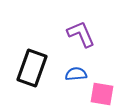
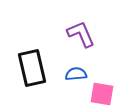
black rectangle: rotated 33 degrees counterclockwise
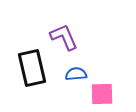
purple L-shape: moved 17 px left, 3 px down
pink square: rotated 10 degrees counterclockwise
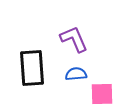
purple L-shape: moved 10 px right, 2 px down
black rectangle: rotated 9 degrees clockwise
